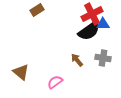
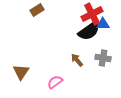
brown triangle: rotated 24 degrees clockwise
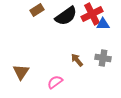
black semicircle: moved 23 px left, 15 px up
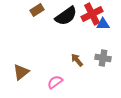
brown triangle: rotated 18 degrees clockwise
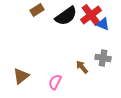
red cross: moved 1 px left, 1 px down; rotated 10 degrees counterclockwise
blue triangle: rotated 24 degrees clockwise
brown arrow: moved 5 px right, 7 px down
brown triangle: moved 4 px down
pink semicircle: rotated 28 degrees counterclockwise
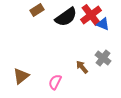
black semicircle: moved 1 px down
gray cross: rotated 28 degrees clockwise
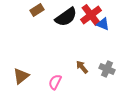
gray cross: moved 4 px right, 11 px down; rotated 14 degrees counterclockwise
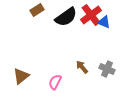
blue triangle: moved 1 px right, 2 px up
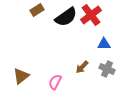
blue triangle: moved 22 px down; rotated 24 degrees counterclockwise
brown arrow: rotated 96 degrees counterclockwise
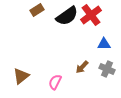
black semicircle: moved 1 px right, 1 px up
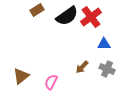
red cross: moved 2 px down
pink semicircle: moved 4 px left
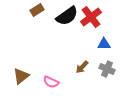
pink semicircle: rotated 91 degrees counterclockwise
